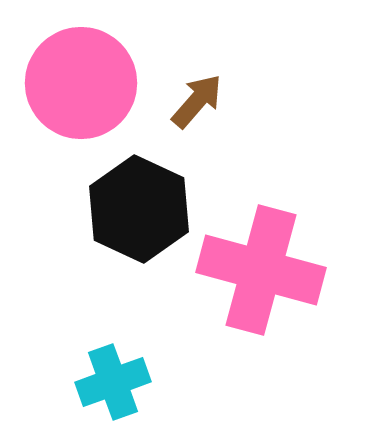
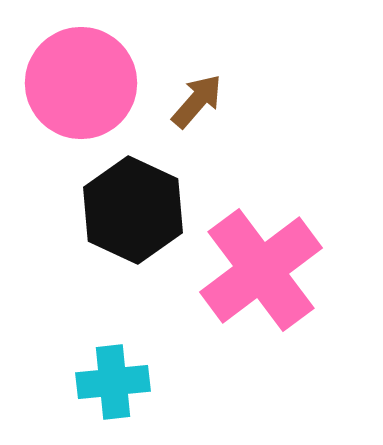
black hexagon: moved 6 px left, 1 px down
pink cross: rotated 38 degrees clockwise
cyan cross: rotated 14 degrees clockwise
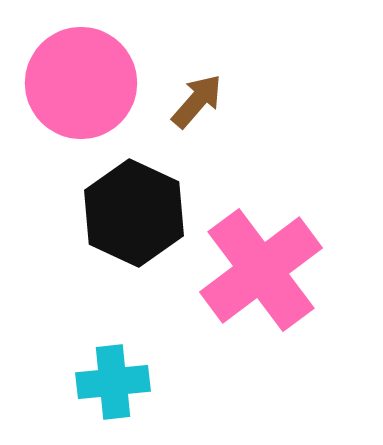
black hexagon: moved 1 px right, 3 px down
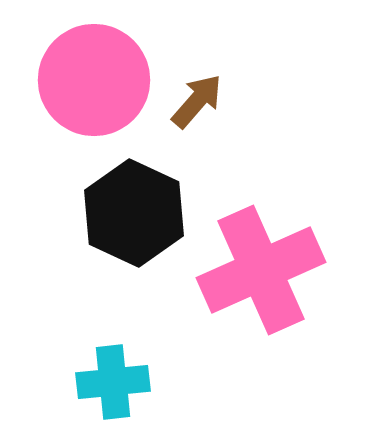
pink circle: moved 13 px right, 3 px up
pink cross: rotated 13 degrees clockwise
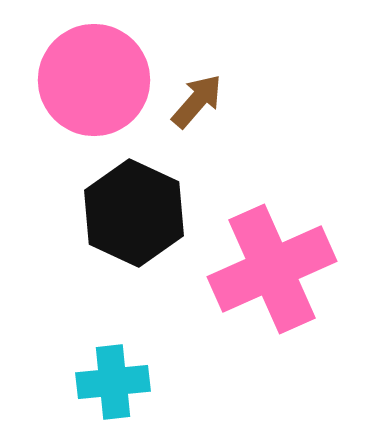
pink cross: moved 11 px right, 1 px up
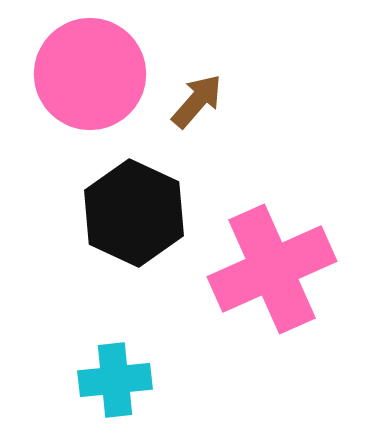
pink circle: moved 4 px left, 6 px up
cyan cross: moved 2 px right, 2 px up
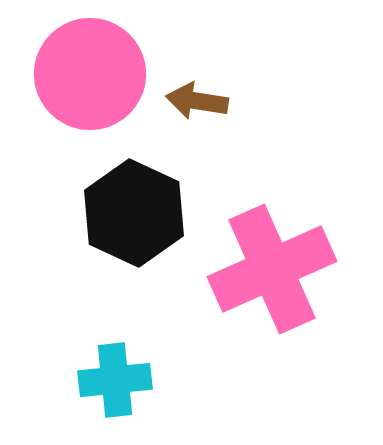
brown arrow: rotated 122 degrees counterclockwise
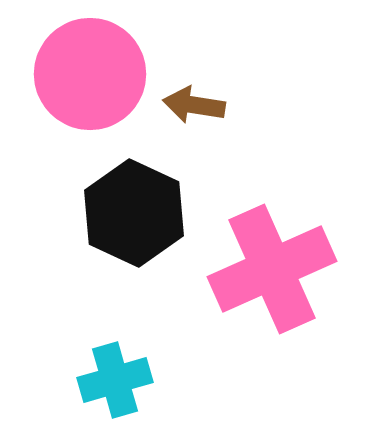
brown arrow: moved 3 px left, 4 px down
cyan cross: rotated 10 degrees counterclockwise
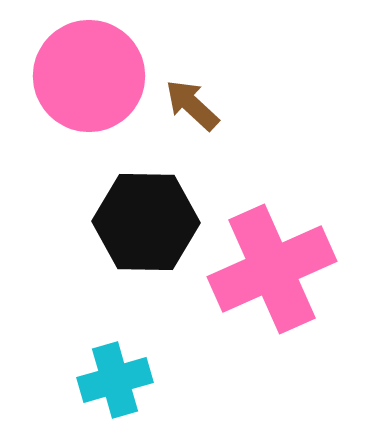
pink circle: moved 1 px left, 2 px down
brown arrow: moved 2 px left; rotated 34 degrees clockwise
black hexagon: moved 12 px right, 9 px down; rotated 24 degrees counterclockwise
